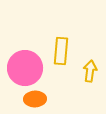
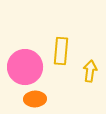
pink circle: moved 1 px up
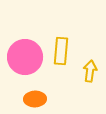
pink circle: moved 10 px up
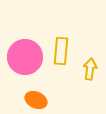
yellow arrow: moved 2 px up
orange ellipse: moved 1 px right, 1 px down; rotated 25 degrees clockwise
